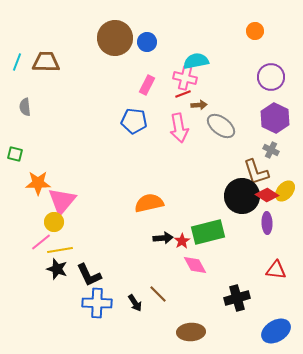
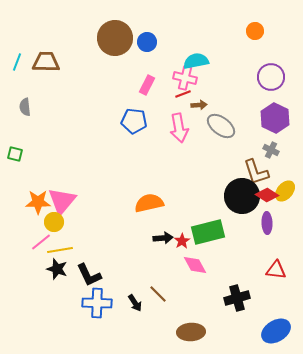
orange star at (38, 183): moved 19 px down
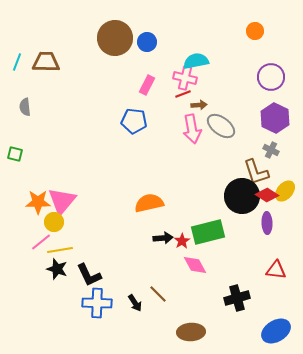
pink arrow at (179, 128): moved 13 px right, 1 px down
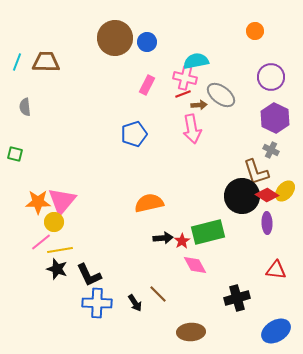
blue pentagon at (134, 121): moved 13 px down; rotated 25 degrees counterclockwise
gray ellipse at (221, 126): moved 31 px up
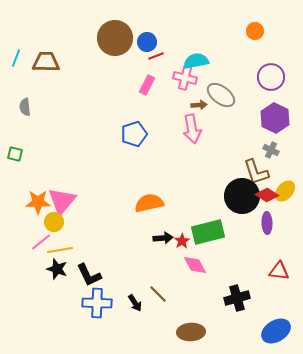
cyan line at (17, 62): moved 1 px left, 4 px up
red line at (183, 94): moved 27 px left, 38 px up
red triangle at (276, 270): moved 3 px right, 1 px down
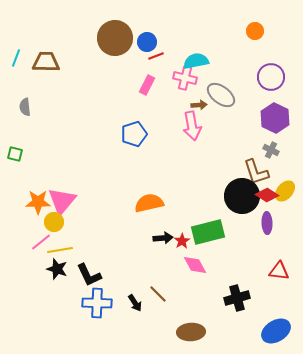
pink arrow at (192, 129): moved 3 px up
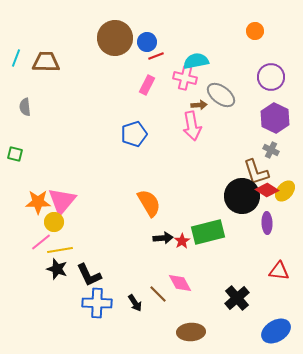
red diamond at (267, 195): moved 5 px up
orange semicircle at (149, 203): rotated 72 degrees clockwise
pink diamond at (195, 265): moved 15 px left, 18 px down
black cross at (237, 298): rotated 25 degrees counterclockwise
